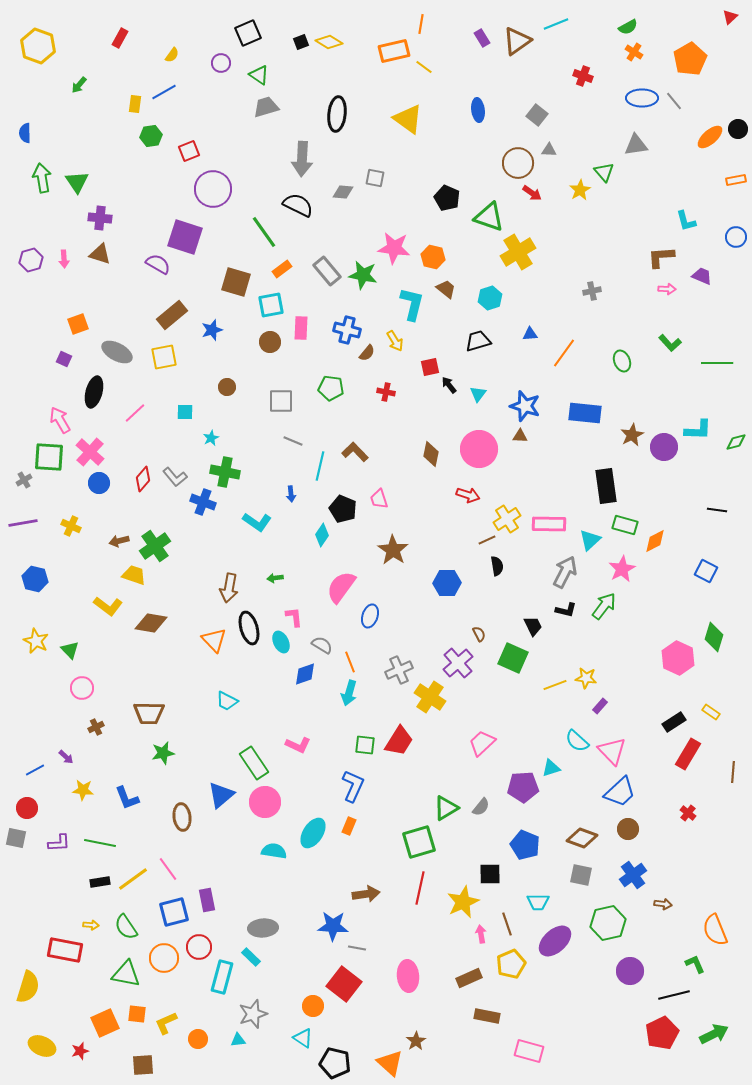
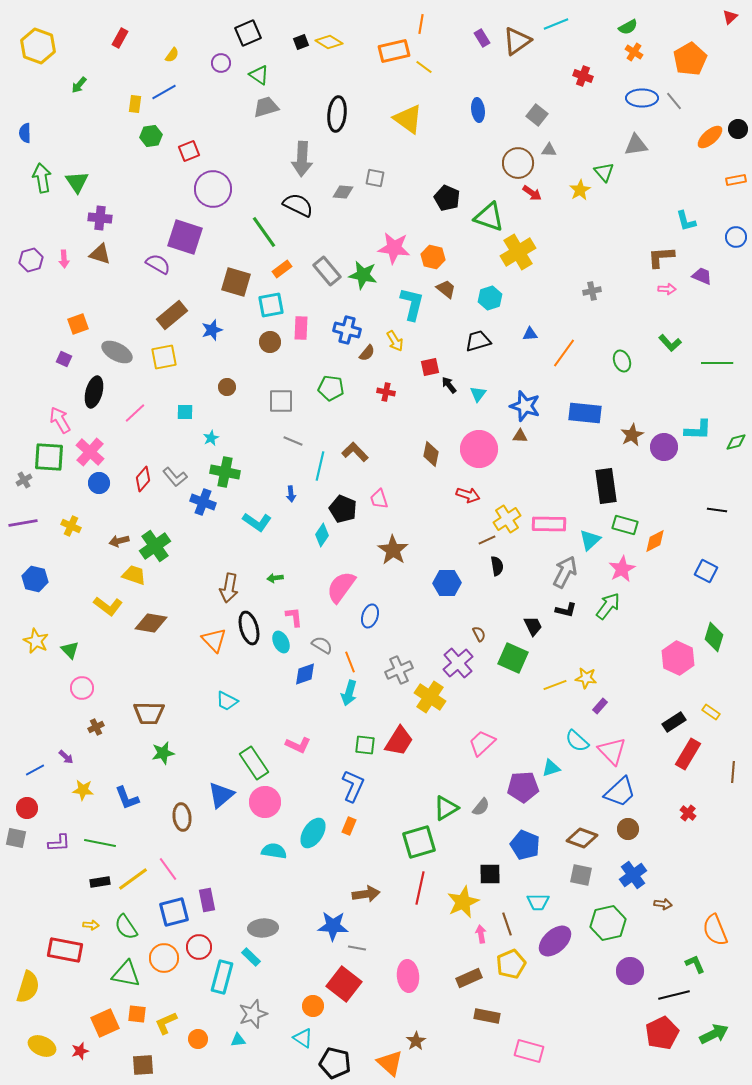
green arrow at (604, 606): moved 4 px right
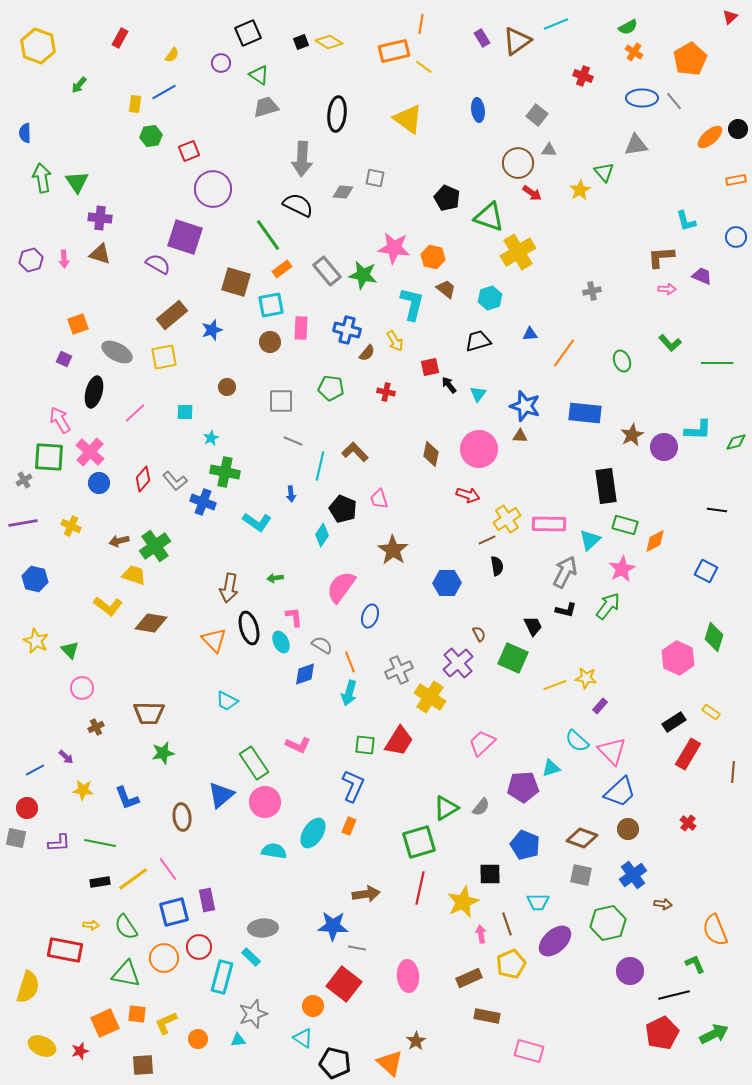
green line at (264, 232): moved 4 px right, 3 px down
gray L-shape at (175, 477): moved 4 px down
red cross at (688, 813): moved 10 px down
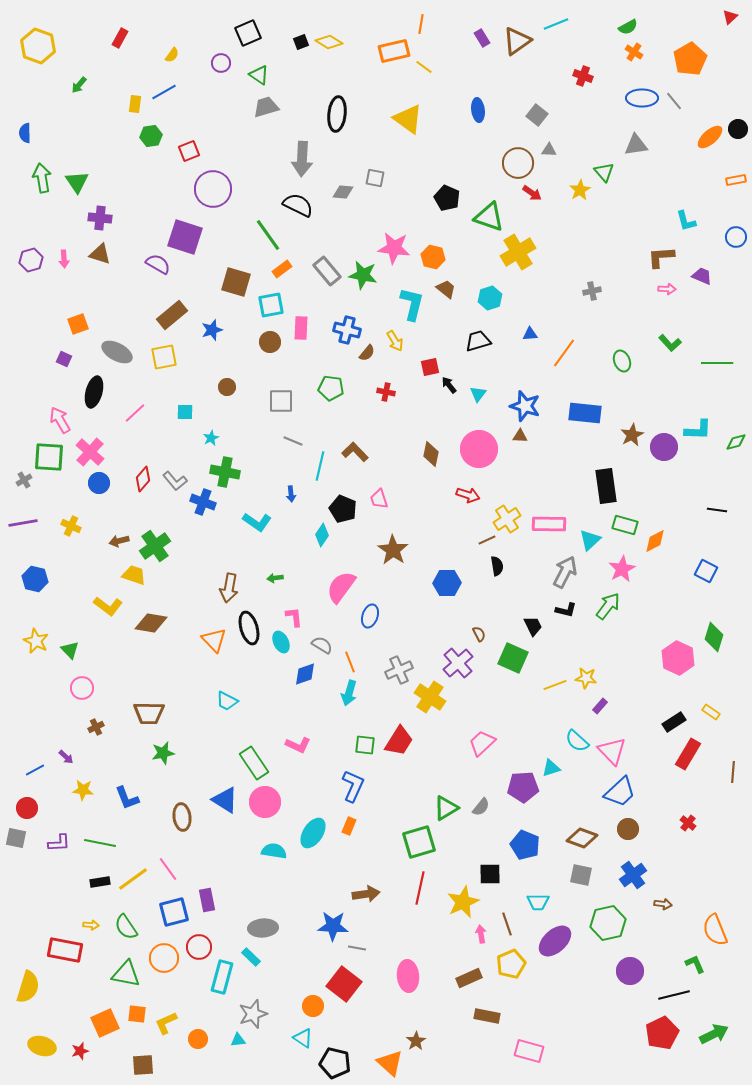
blue triangle at (221, 795): moved 4 px right, 5 px down; rotated 48 degrees counterclockwise
yellow ellipse at (42, 1046): rotated 8 degrees counterclockwise
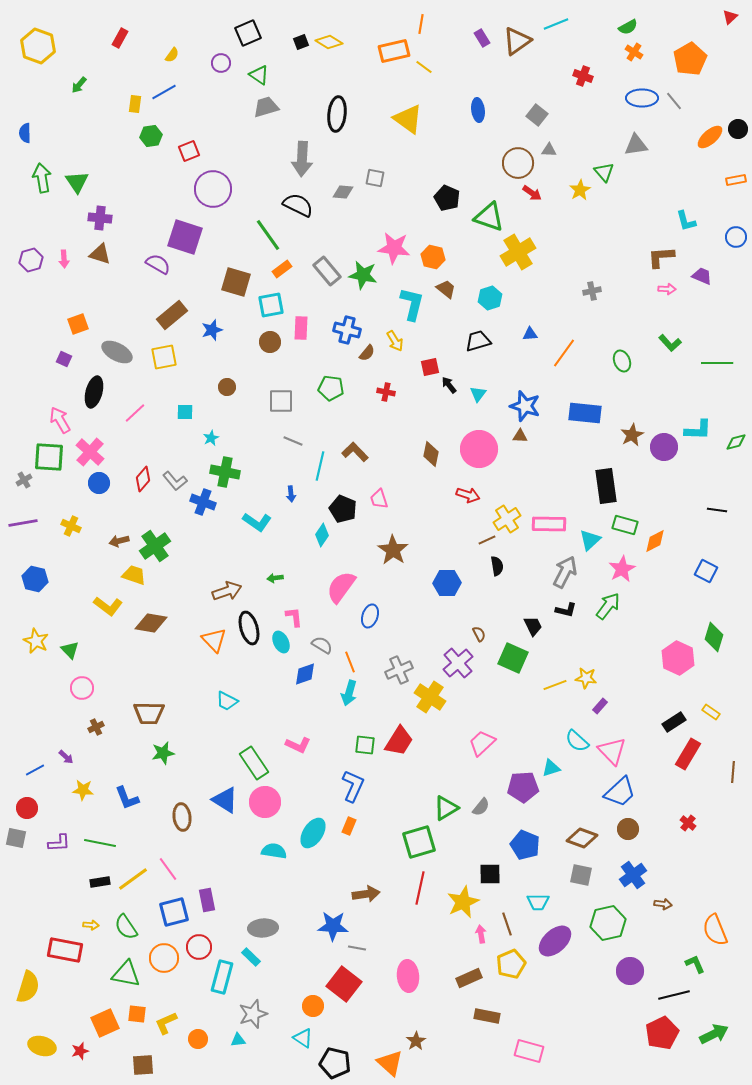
brown arrow at (229, 588): moved 2 px left, 3 px down; rotated 120 degrees counterclockwise
